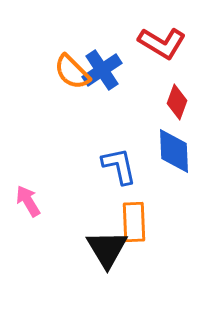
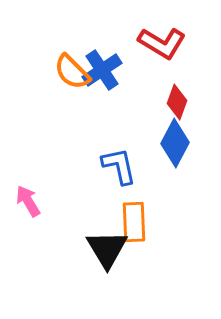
blue diamond: moved 1 px right, 8 px up; rotated 30 degrees clockwise
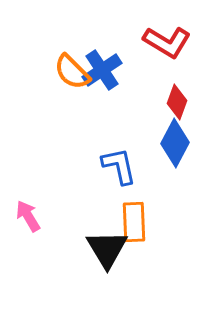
red L-shape: moved 5 px right, 1 px up
pink arrow: moved 15 px down
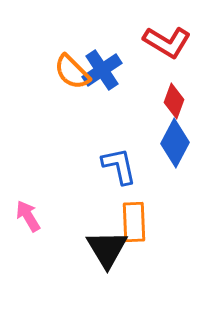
red diamond: moved 3 px left, 1 px up
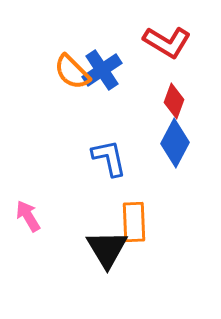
blue L-shape: moved 10 px left, 8 px up
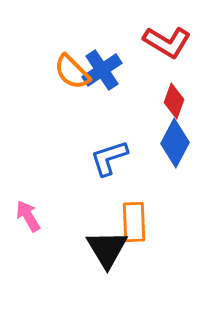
blue L-shape: rotated 96 degrees counterclockwise
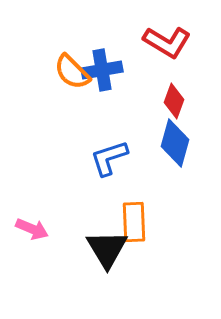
blue cross: rotated 24 degrees clockwise
blue diamond: rotated 12 degrees counterclockwise
pink arrow: moved 4 px right, 13 px down; rotated 144 degrees clockwise
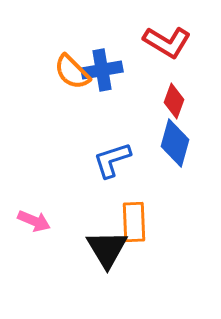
blue L-shape: moved 3 px right, 2 px down
pink arrow: moved 2 px right, 8 px up
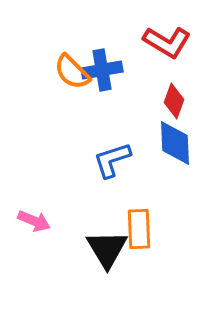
blue diamond: rotated 18 degrees counterclockwise
orange rectangle: moved 5 px right, 7 px down
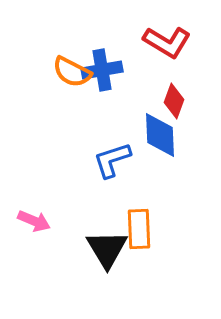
orange semicircle: rotated 18 degrees counterclockwise
blue diamond: moved 15 px left, 8 px up
